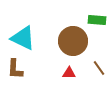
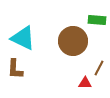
brown line: rotated 63 degrees clockwise
red triangle: moved 16 px right, 10 px down
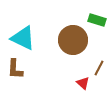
green rectangle: rotated 12 degrees clockwise
brown circle: moved 1 px up
red triangle: moved 2 px left; rotated 40 degrees clockwise
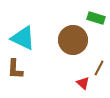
green rectangle: moved 1 px left, 2 px up
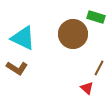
green rectangle: moved 1 px up
brown circle: moved 6 px up
brown L-shape: moved 2 px right, 1 px up; rotated 60 degrees counterclockwise
red triangle: moved 4 px right, 5 px down
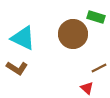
brown line: rotated 35 degrees clockwise
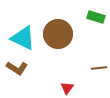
brown circle: moved 15 px left
brown line: rotated 21 degrees clockwise
red triangle: moved 20 px left; rotated 24 degrees clockwise
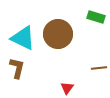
brown L-shape: rotated 110 degrees counterclockwise
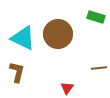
brown L-shape: moved 4 px down
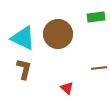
green rectangle: rotated 24 degrees counterclockwise
brown L-shape: moved 7 px right, 3 px up
red triangle: rotated 24 degrees counterclockwise
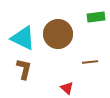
brown line: moved 9 px left, 6 px up
